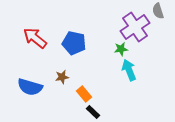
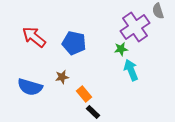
red arrow: moved 1 px left, 1 px up
cyan arrow: moved 2 px right
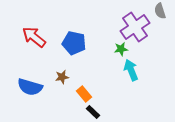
gray semicircle: moved 2 px right
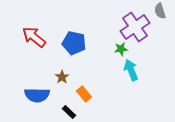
brown star: rotated 24 degrees counterclockwise
blue semicircle: moved 7 px right, 8 px down; rotated 15 degrees counterclockwise
black rectangle: moved 24 px left
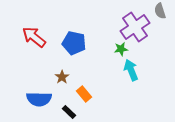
blue semicircle: moved 2 px right, 4 px down
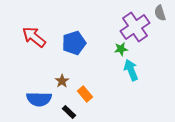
gray semicircle: moved 2 px down
blue pentagon: rotated 30 degrees counterclockwise
brown star: moved 4 px down
orange rectangle: moved 1 px right
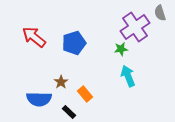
cyan arrow: moved 3 px left, 6 px down
brown star: moved 1 px left, 1 px down
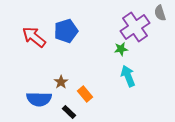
blue pentagon: moved 8 px left, 12 px up
